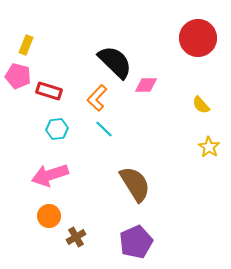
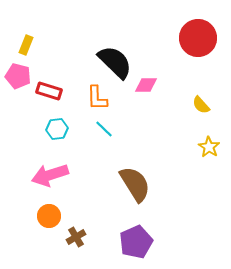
orange L-shape: rotated 44 degrees counterclockwise
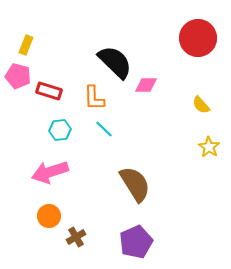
orange L-shape: moved 3 px left
cyan hexagon: moved 3 px right, 1 px down
pink arrow: moved 3 px up
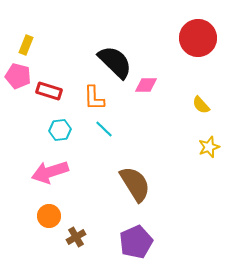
yellow star: rotated 20 degrees clockwise
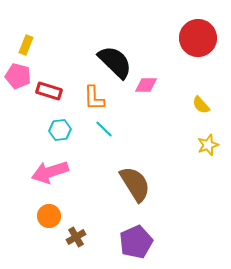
yellow star: moved 1 px left, 2 px up
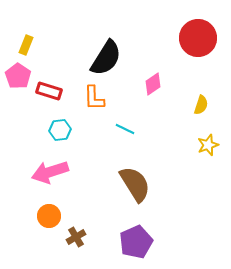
black semicircle: moved 9 px left, 4 px up; rotated 78 degrees clockwise
pink pentagon: rotated 20 degrees clockwise
pink diamond: moved 7 px right, 1 px up; rotated 35 degrees counterclockwise
yellow semicircle: rotated 120 degrees counterclockwise
cyan line: moved 21 px right; rotated 18 degrees counterclockwise
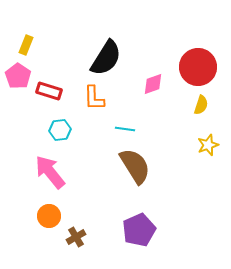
red circle: moved 29 px down
pink diamond: rotated 15 degrees clockwise
cyan line: rotated 18 degrees counterclockwise
pink arrow: rotated 69 degrees clockwise
brown semicircle: moved 18 px up
purple pentagon: moved 3 px right, 12 px up
